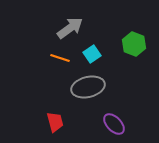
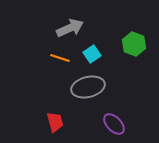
gray arrow: rotated 12 degrees clockwise
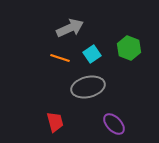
green hexagon: moved 5 px left, 4 px down
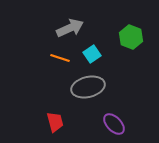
green hexagon: moved 2 px right, 11 px up
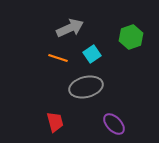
green hexagon: rotated 20 degrees clockwise
orange line: moved 2 px left
gray ellipse: moved 2 px left
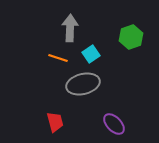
gray arrow: rotated 64 degrees counterclockwise
cyan square: moved 1 px left
gray ellipse: moved 3 px left, 3 px up
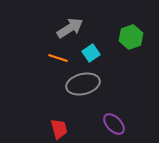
gray arrow: rotated 56 degrees clockwise
cyan square: moved 1 px up
red trapezoid: moved 4 px right, 7 px down
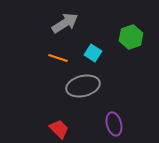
gray arrow: moved 5 px left, 5 px up
cyan square: moved 2 px right; rotated 24 degrees counterclockwise
gray ellipse: moved 2 px down
purple ellipse: rotated 30 degrees clockwise
red trapezoid: rotated 30 degrees counterclockwise
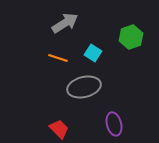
gray ellipse: moved 1 px right, 1 px down
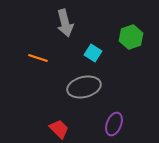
gray arrow: rotated 108 degrees clockwise
orange line: moved 20 px left
purple ellipse: rotated 35 degrees clockwise
